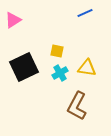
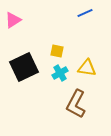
brown L-shape: moved 1 px left, 2 px up
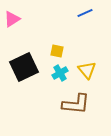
pink triangle: moved 1 px left, 1 px up
yellow triangle: moved 2 px down; rotated 42 degrees clockwise
brown L-shape: rotated 112 degrees counterclockwise
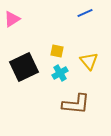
yellow triangle: moved 2 px right, 9 px up
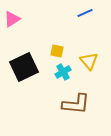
cyan cross: moved 3 px right, 1 px up
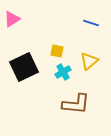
blue line: moved 6 px right, 10 px down; rotated 42 degrees clockwise
yellow triangle: rotated 30 degrees clockwise
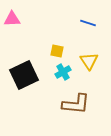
pink triangle: rotated 30 degrees clockwise
blue line: moved 3 px left
yellow triangle: rotated 24 degrees counterclockwise
black square: moved 8 px down
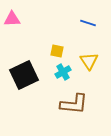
brown L-shape: moved 2 px left
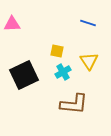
pink triangle: moved 5 px down
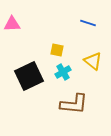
yellow square: moved 1 px up
yellow triangle: moved 4 px right; rotated 18 degrees counterclockwise
black square: moved 5 px right, 1 px down
